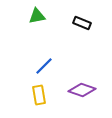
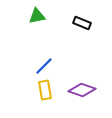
yellow rectangle: moved 6 px right, 5 px up
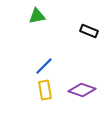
black rectangle: moved 7 px right, 8 px down
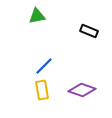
yellow rectangle: moved 3 px left
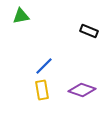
green triangle: moved 16 px left
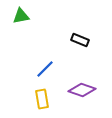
black rectangle: moved 9 px left, 9 px down
blue line: moved 1 px right, 3 px down
yellow rectangle: moved 9 px down
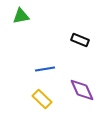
blue line: rotated 36 degrees clockwise
purple diamond: rotated 48 degrees clockwise
yellow rectangle: rotated 36 degrees counterclockwise
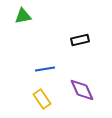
green triangle: moved 2 px right
black rectangle: rotated 36 degrees counterclockwise
yellow rectangle: rotated 12 degrees clockwise
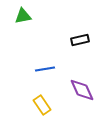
yellow rectangle: moved 6 px down
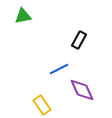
black rectangle: moved 1 px left; rotated 48 degrees counterclockwise
blue line: moved 14 px right; rotated 18 degrees counterclockwise
